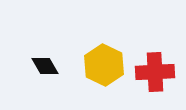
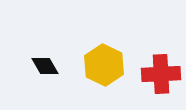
red cross: moved 6 px right, 2 px down
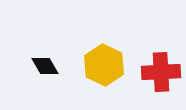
red cross: moved 2 px up
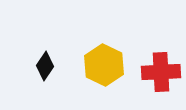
black diamond: rotated 64 degrees clockwise
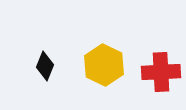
black diamond: rotated 12 degrees counterclockwise
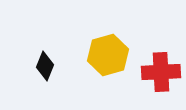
yellow hexagon: moved 4 px right, 10 px up; rotated 18 degrees clockwise
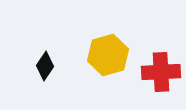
black diamond: rotated 12 degrees clockwise
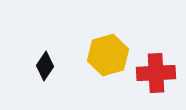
red cross: moved 5 px left, 1 px down
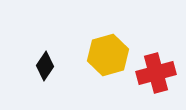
red cross: rotated 12 degrees counterclockwise
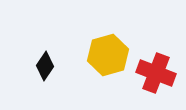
red cross: rotated 36 degrees clockwise
